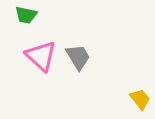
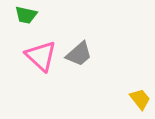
gray trapezoid: moved 1 px right, 3 px up; rotated 80 degrees clockwise
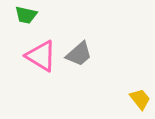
pink triangle: rotated 12 degrees counterclockwise
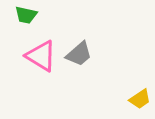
yellow trapezoid: rotated 95 degrees clockwise
